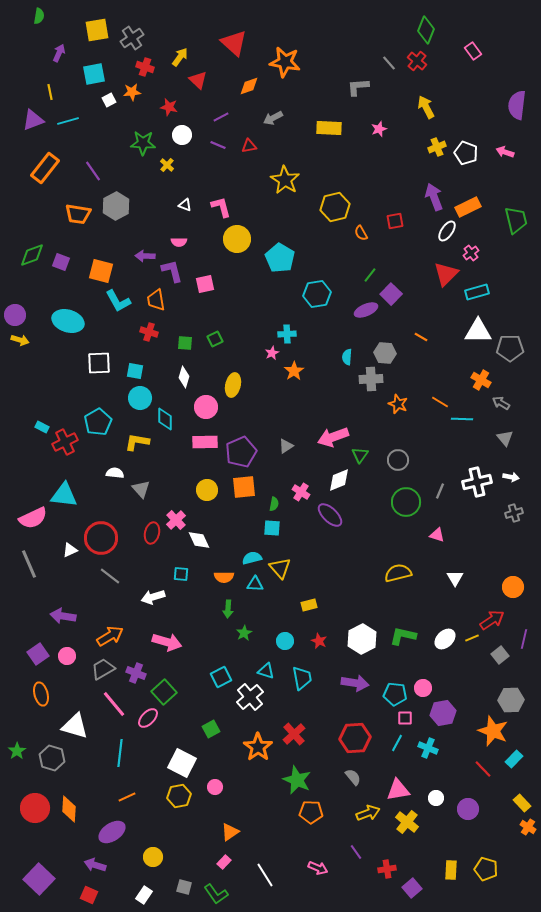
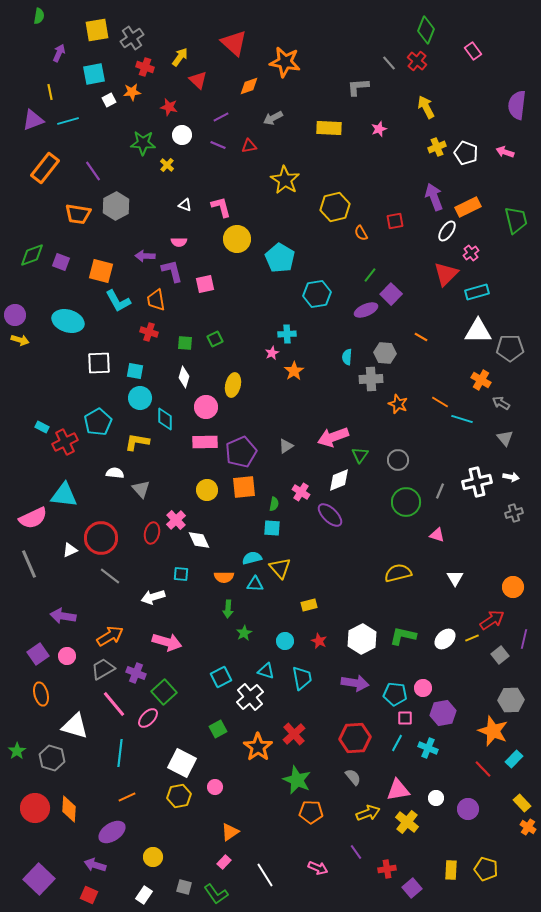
cyan line at (462, 419): rotated 15 degrees clockwise
green square at (211, 729): moved 7 px right
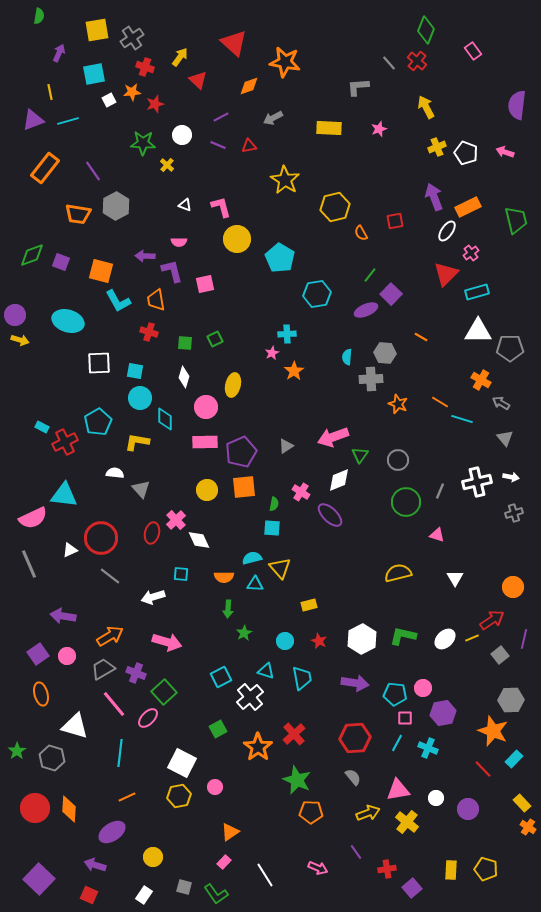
red star at (169, 107): moved 14 px left, 3 px up; rotated 30 degrees counterclockwise
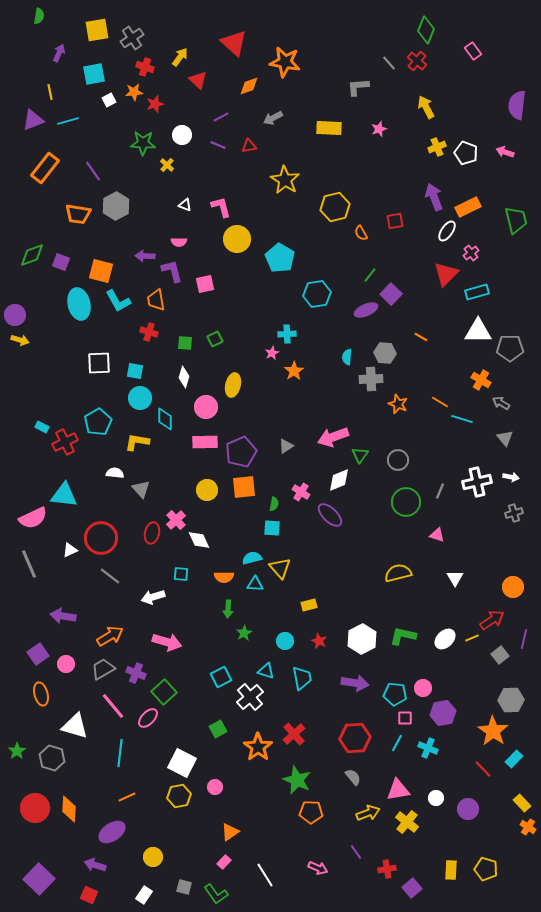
orange star at (132, 92): moved 2 px right
cyan ellipse at (68, 321): moved 11 px right, 17 px up; rotated 60 degrees clockwise
pink circle at (67, 656): moved 1 px left, 8 px down
pink line at (114, 704): moved 1 px left, 2 px down
orange star at (493, 731): rotated 12 degrees clockwise
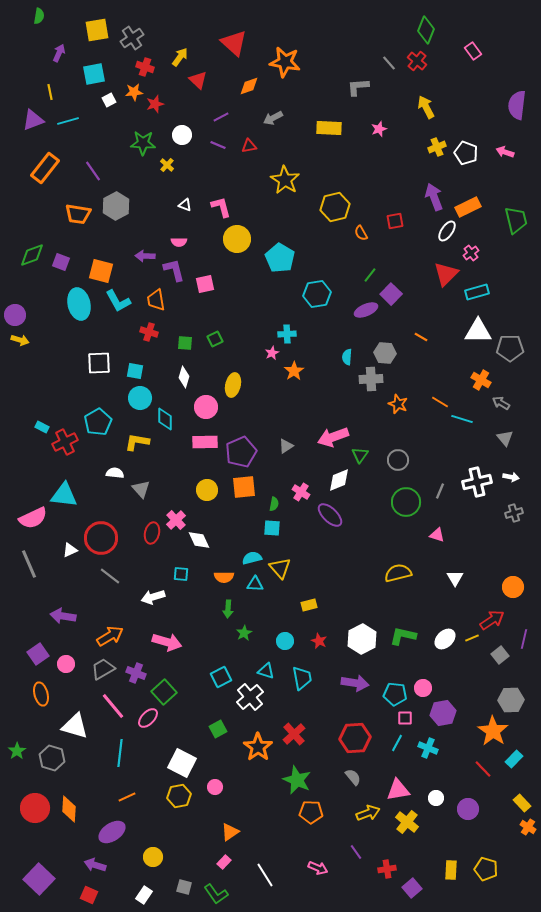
purple L-shape at (172, 271): moved 2 px right, 1 px up
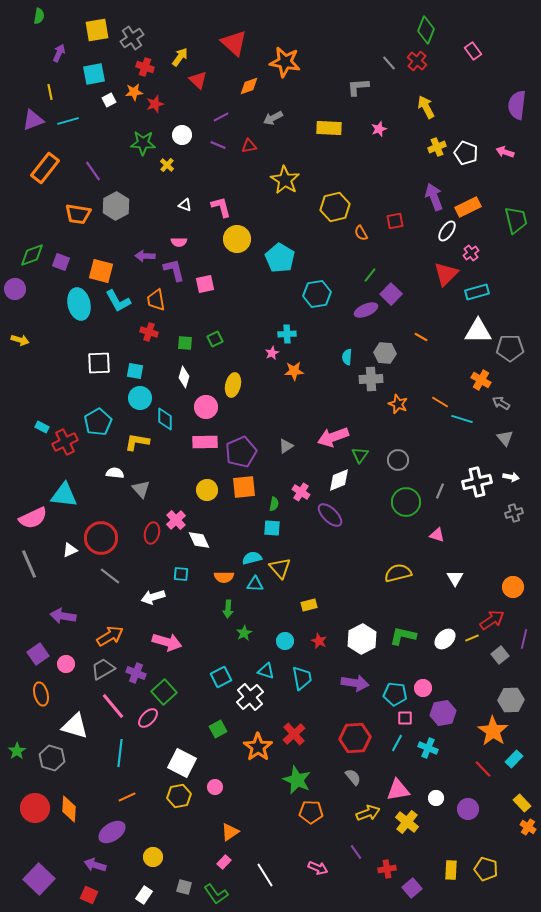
purple circle at (15, 315): moved 26 px up
orange star at (294, 371): rotated 30 degrees clockwise
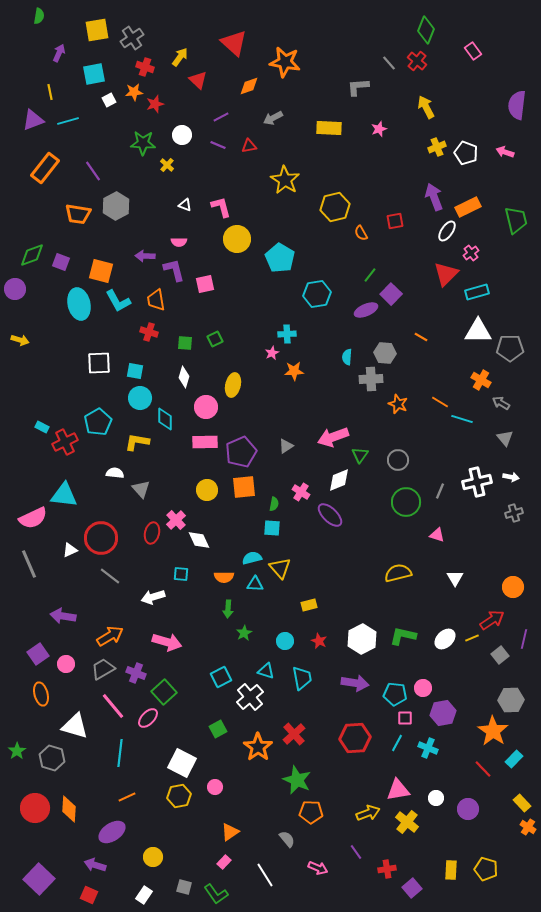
gray semicircle at (353, 777): moved 66 px left, 62 px down
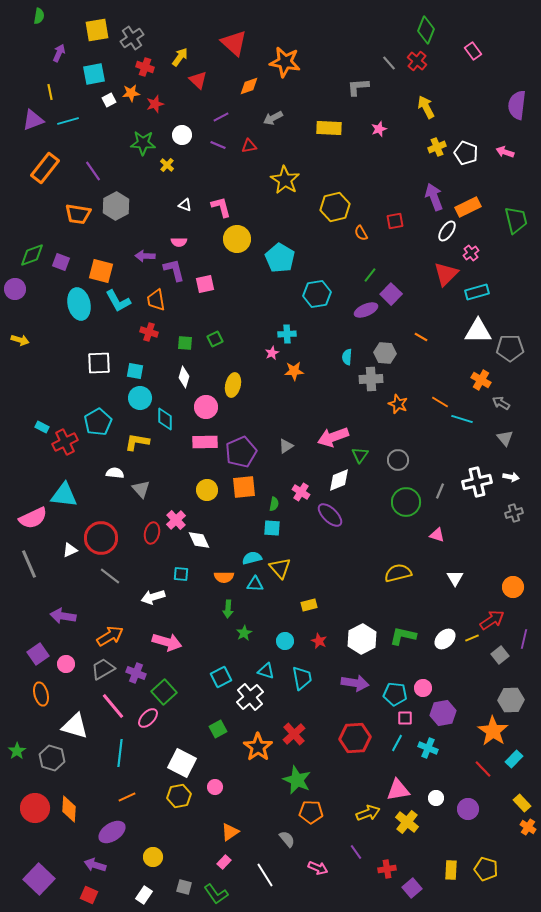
orange star at (134, 92): moved 3 px left, 1 px down
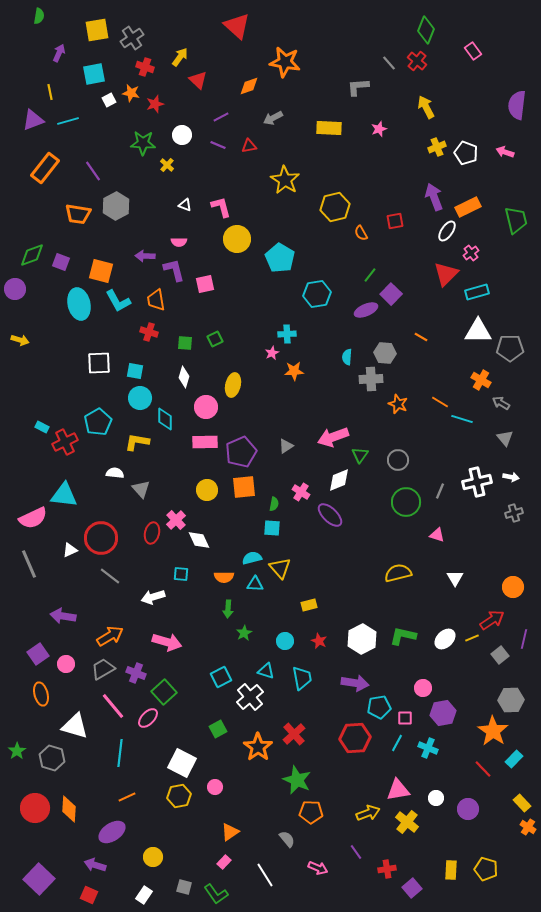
red triangle at (234, 43): moved 3 px right, 17 px up
orange star at (131, 93): rotated 18 degrees clockwise
cyan pentagon at (395, 694): moved 16 px left, 13 px down; rotated 15 degrees counterclockwise
